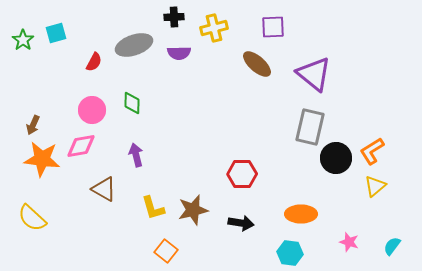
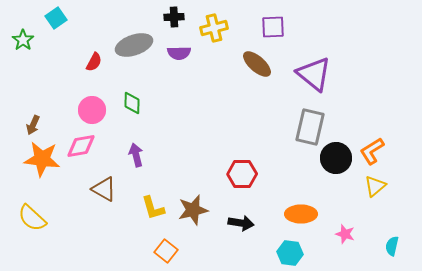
cyan square: moved 15 px up; rotated 20 degrees counterclockwise
pink star: moved 4 px left, 8 px up
cyan semicircle: rotated 24 degrees counterclockwise
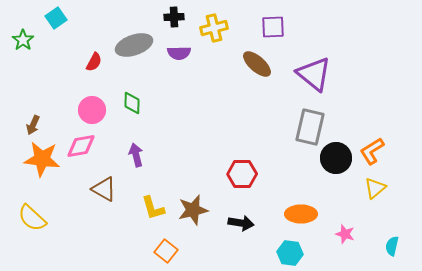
yellow triangle: moved 2 px down
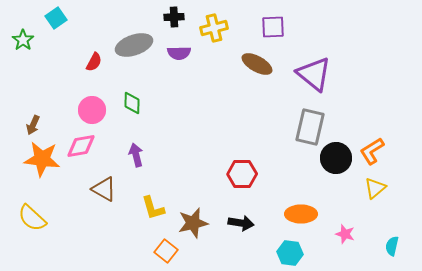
brown ellipse: rotated 12 degrees counterclockwise
brown star: moved 13 px down
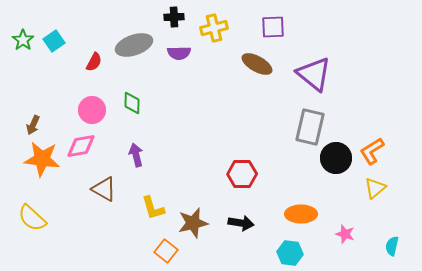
cyan square: moved 2 px left, 23 px down
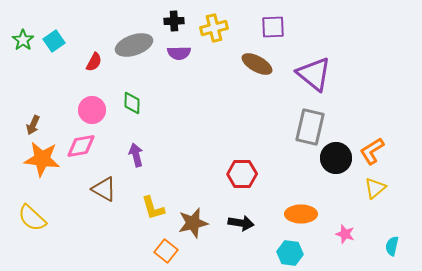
black cross: moved 4 px down
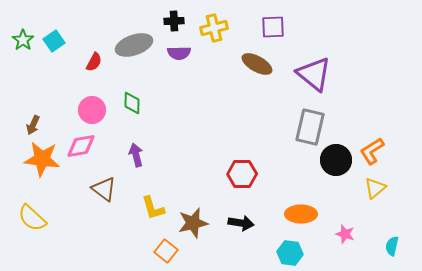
black circle: moved 2 px down
brown triangle: rotated 8 degrees clockwise
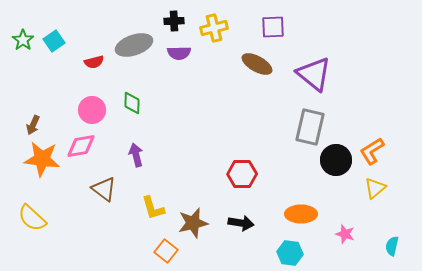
red semicircle: rotated 48 degrees clockwise
